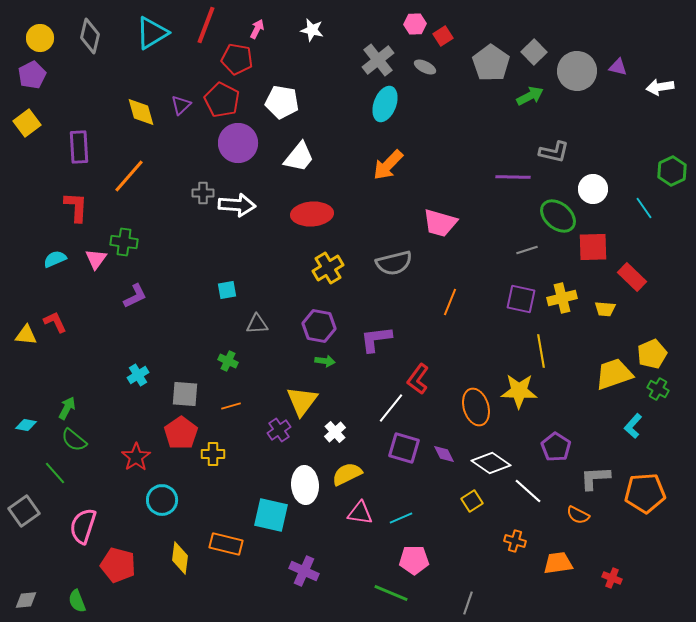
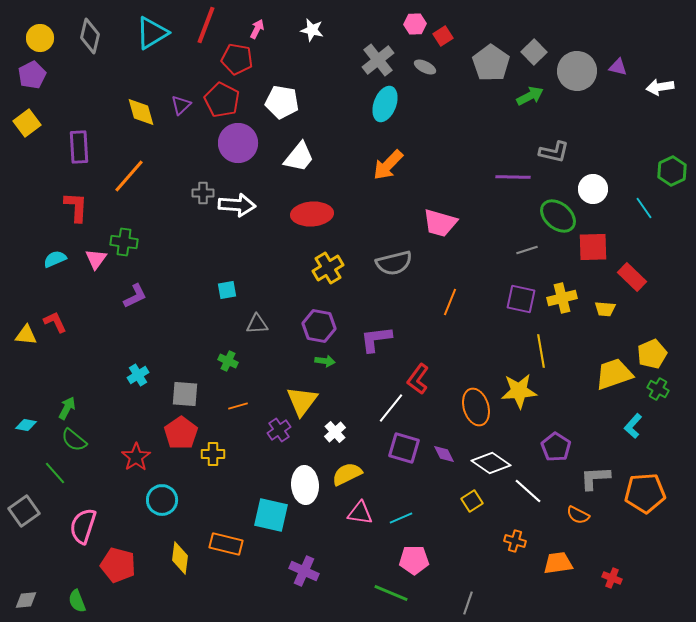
yellow star at (519, 391): rotated 6 degrees counterclockwise
orange line at (231, 406): moved 7 px right
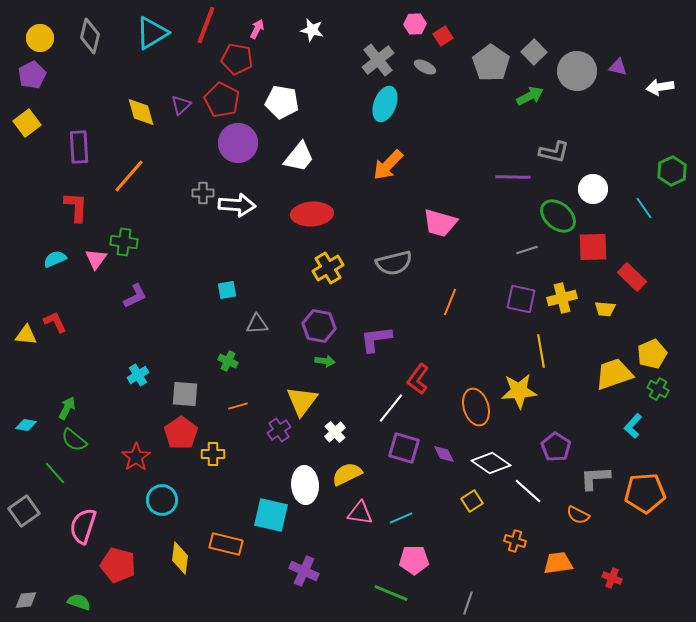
green semicircle at (77, 601): moved 2 px right, 1 px down; rotated 130 degrees clockwise
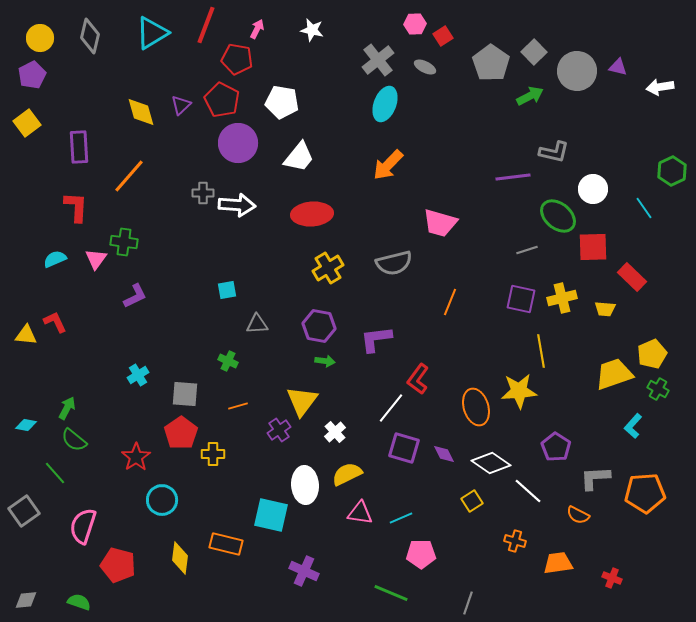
purple line at (513, 177): rotated 8 degrees counterclockwise
pink pentagon at (414, 560): moved 7 px right, 6 px up
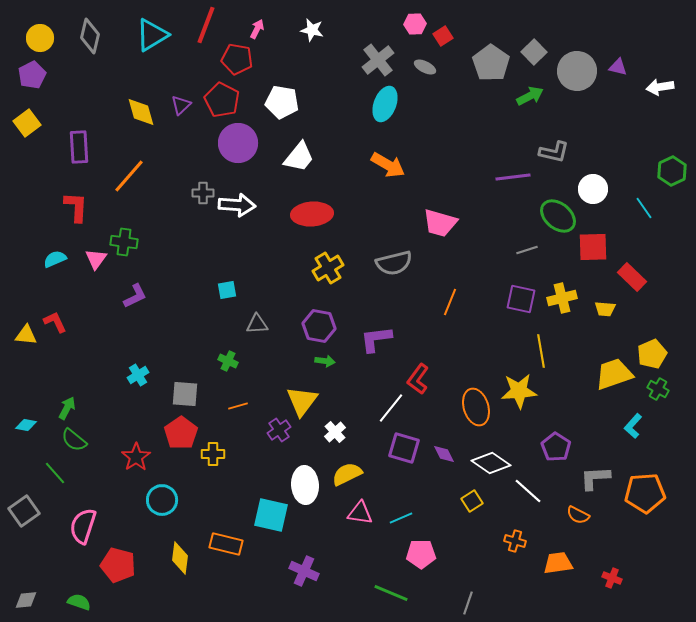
cyan triangle at (152, 33): moved 2 px down
orange arrow at (388, 165): rotated 104 degrees counterclockwise
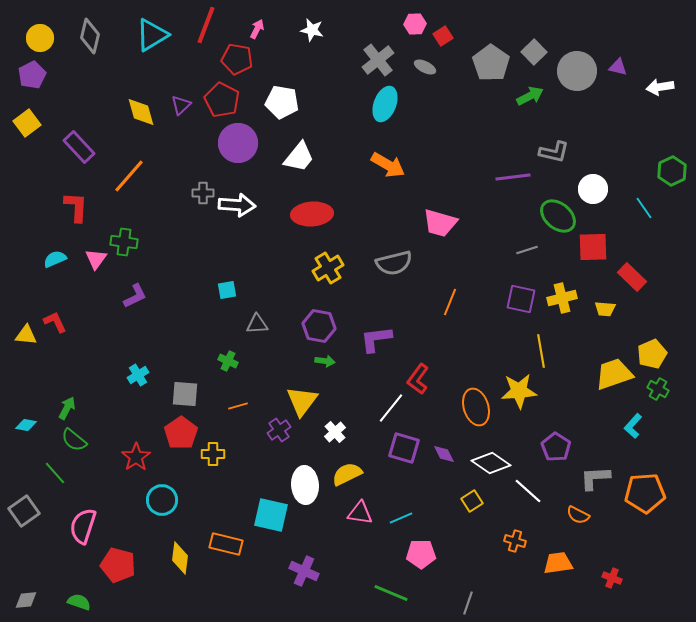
purple rectangle at (79, 147): rotated 40 degrees counterclockwise
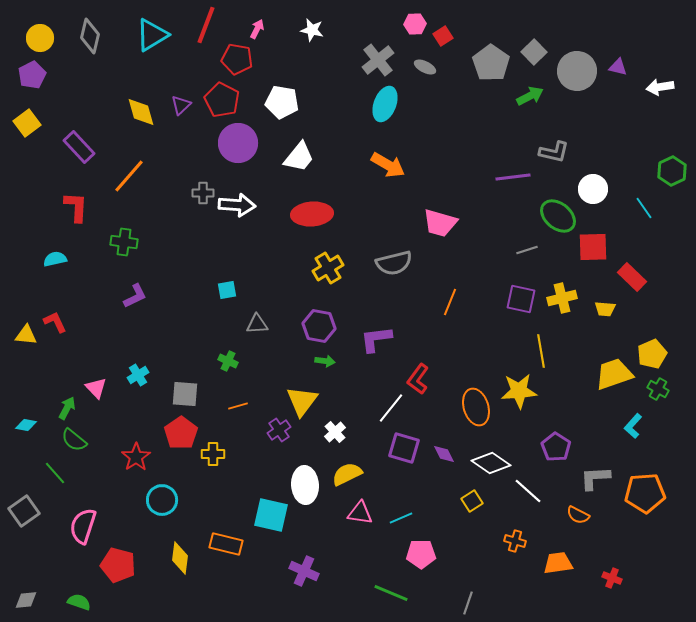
cyan semicircle at (55, 259): rotated 10 degrees clockwise
pink triangle at (96, 259): moved 129 px down; rotated 20 degrees counterclockwise
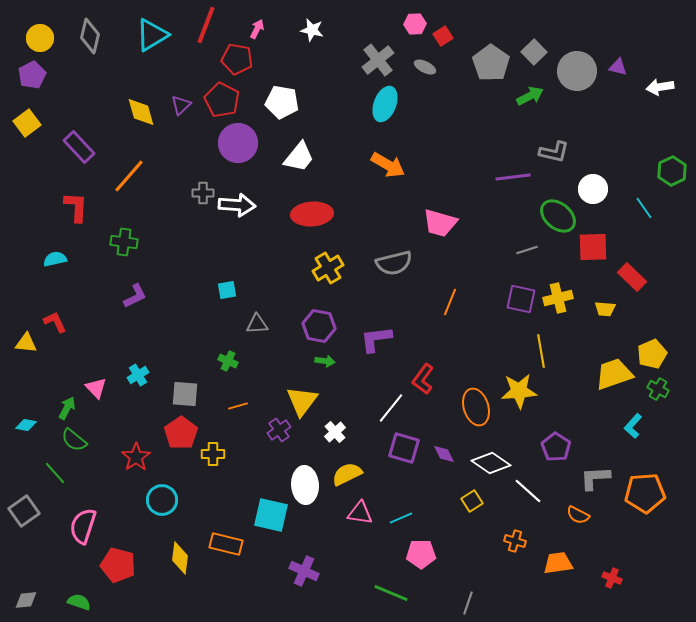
yellow cross at (562, 298): moved 4 px left
yellow triangle at (26, 335): moved 8 px down
red L-shape at (418, 379): moved 5 px right
